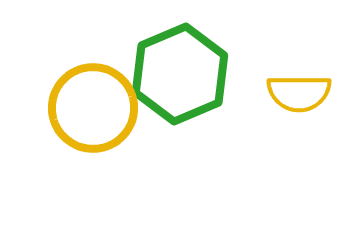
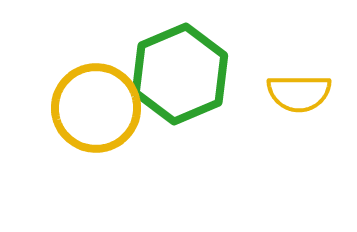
yellow circle: moved 3 px right
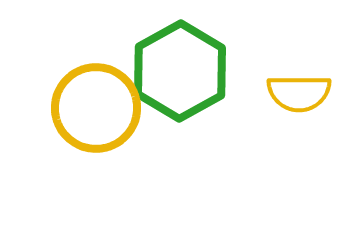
green hexagon: moved 3 px up; rotated 6 degrees counterclockwise
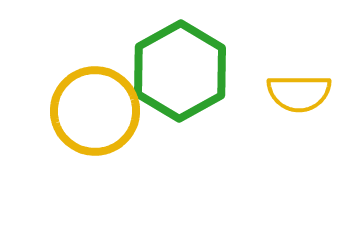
yellow circle: moved 1 px left, 3 px down
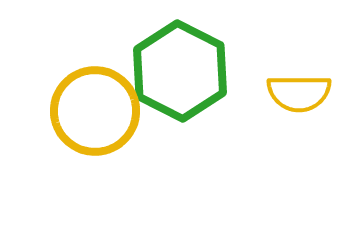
green hexagon: rotated 4 degrees counterclockwise
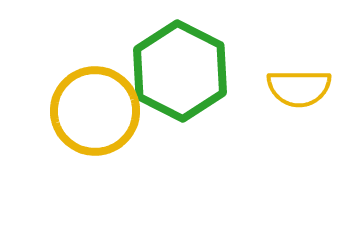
yellow semicircle: moved 5 px up
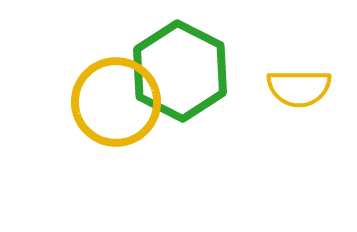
yellow circle: moved 21 px right, 9 px up
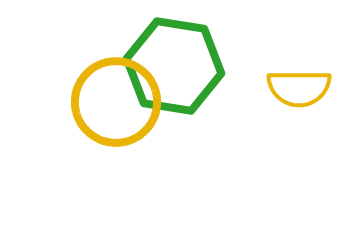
green hexagon: moved 6 px left, 5 px up; rotated 18 degrees counterclockwise
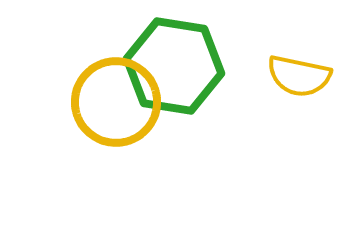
yellow semicircle: moved 12 px up; rotated 12 degrees clockwise
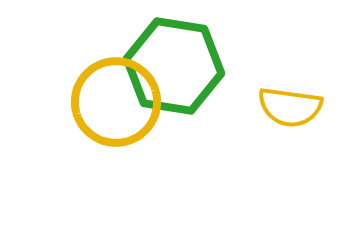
yellow semicircle: moved 9 px left, 31 px down; rotated 4 degrees counterclockwise
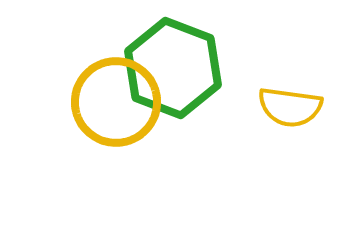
green hexagon: moved 1 px left, 2 px down; rotated 12 degrees clockwise
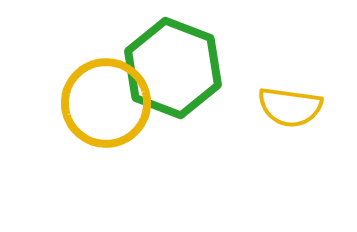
yellow circle: moved 10 px left, 1 px down
